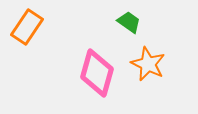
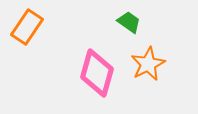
orange star: rotated 20 degrees clockwise
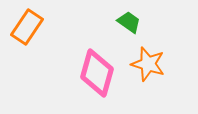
orange star: rotated 28 degrees counterclockwise
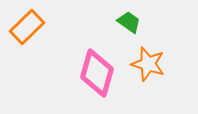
orange rectangle: rotated 12 degrees clockwise
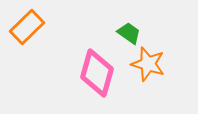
green trapezoid: moved 11 px down
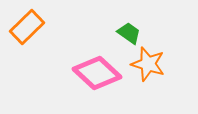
pink diamond: rotated 63 degrees counterclockwise
